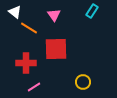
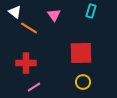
cyan rectangle: moved 1 px left; rotated 16 degrees counterclockwise
red square: moved 25 px right, 4 px down
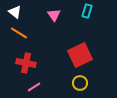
cyan rectangle: moved 4 px left
orange line: moved 10 px left, 5 px down
red square: moved 1 px left, 2 px down; rotated 25 degrees counterclockwise
red cross: rotated 12 degrees clockwise
yellow circle: moved 3 px left, 1 px down
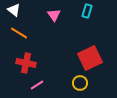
white triangle: moved 1 px left, 2 px up
red square: moved 10 px right, 3 px down
pink line: moved 3 px right, 2 px up
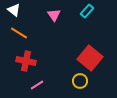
cyan rectangle: rotated 24 degrees clockwise
red square: rotated 25 degrees counterclockwise
red cross: moved 2 px up
yellow circle: moved 2 px up
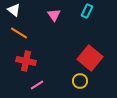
cyan rectangle: rotated 16 degrees counterclockwise
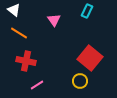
pink triangle: moved 5 px down
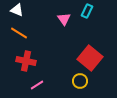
white triangle: moved 3 px right; rotated 16 degrees counterclockwise
pink triangle: moved 10 px right, 1 px up
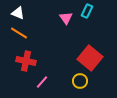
white triangle: moved 1 px right, 3 px down
pink triangle: moved 2 px right, 1 px up
pink line: moved 5 px right, 3 px up; rotated 16 degrees counterclockwise
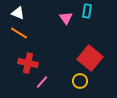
cyan rectangle: rotated 16 degrees counterclockwise
red cross: moved 2 px right, 2 px down
